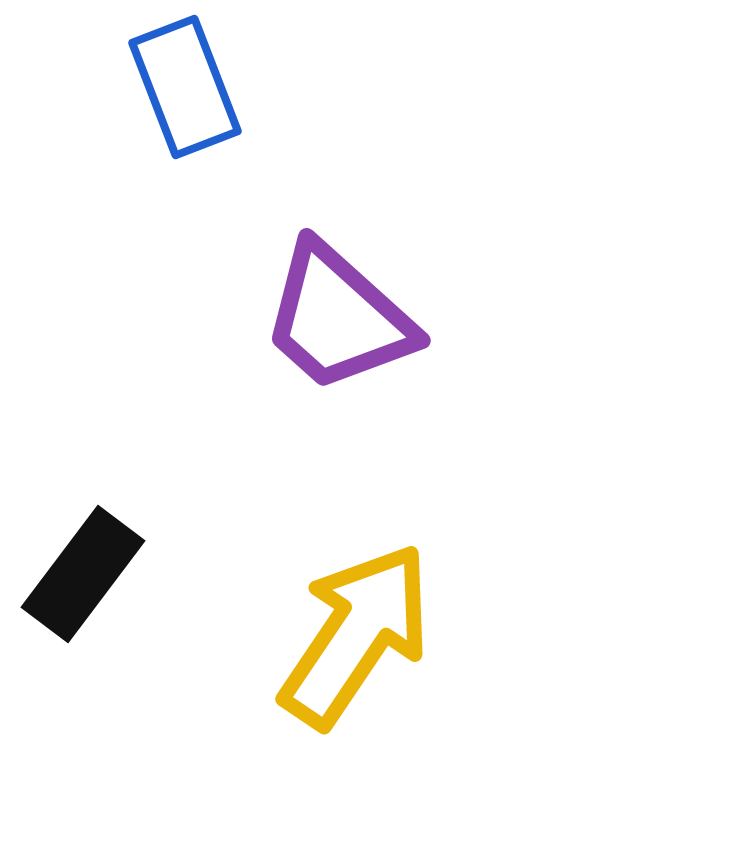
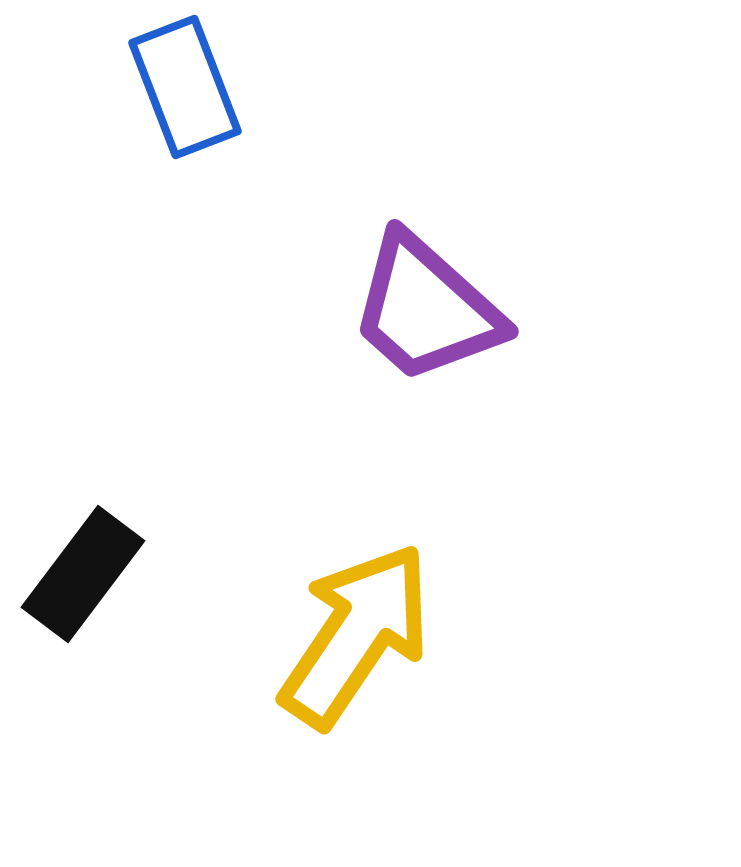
purple trapezoid: moved 88 px right, 9 px up
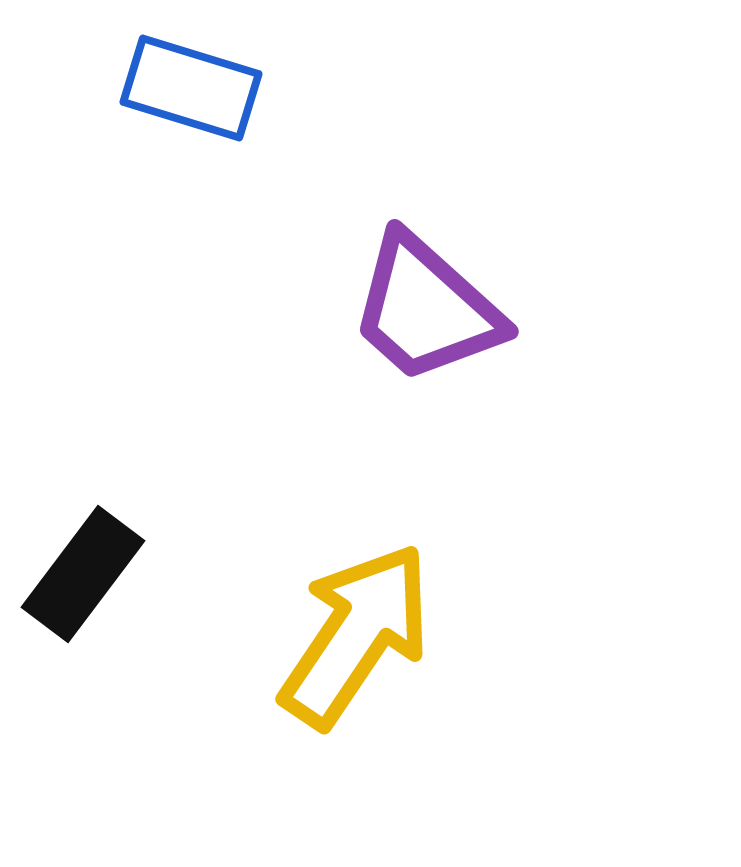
blue rectangle: moved 6 px right, 1 px down; rotated 52 degrees counterclockwise
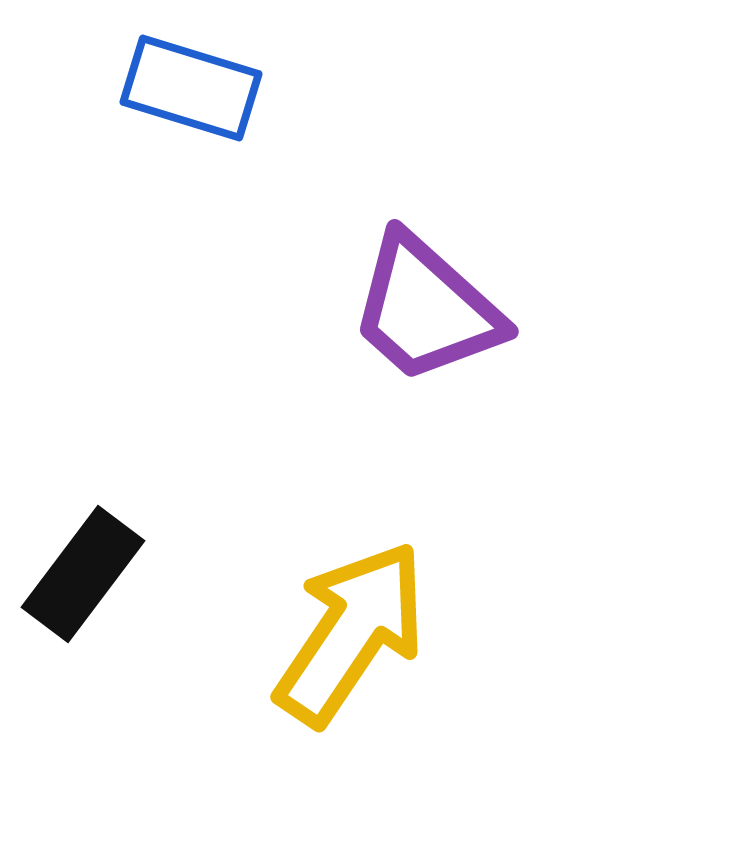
yellow arrow: moved 5 px left, 2 px up
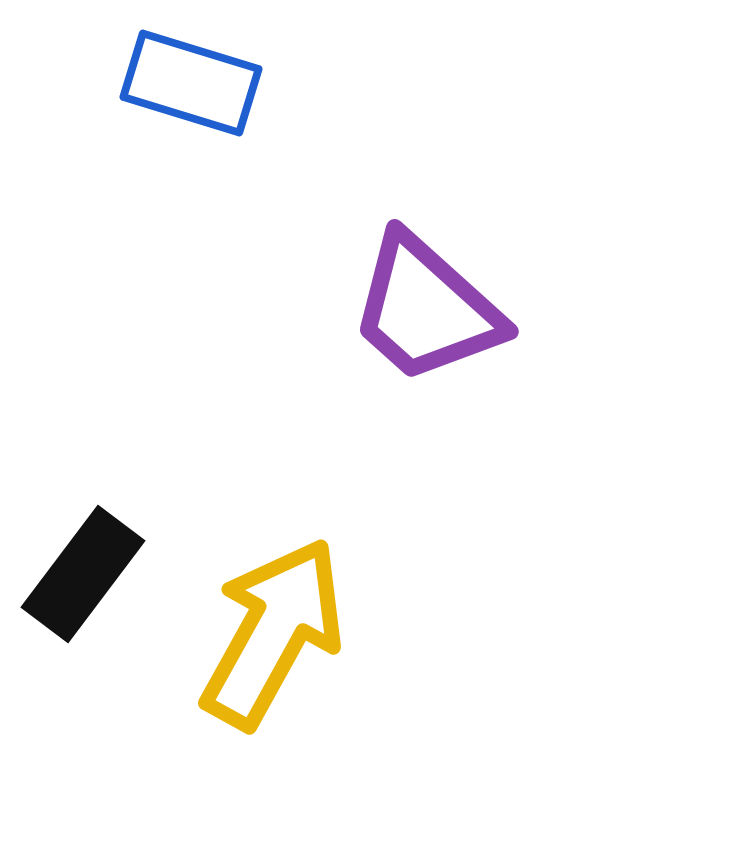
blue rectangle: moved 5 px up
yellow arrow: moved 78 px left; rotated 5 degrees counterclockwise
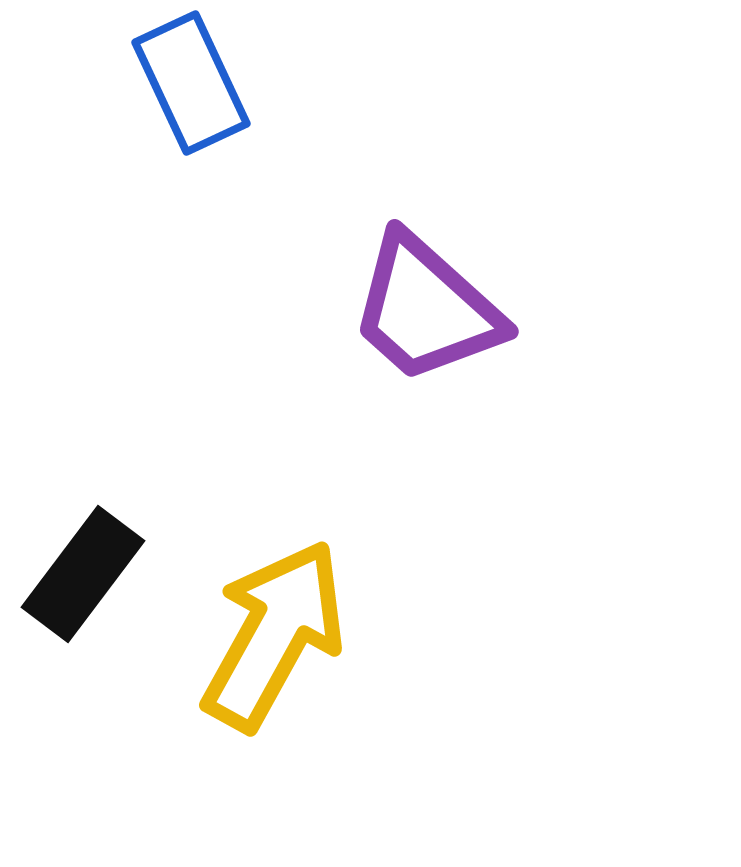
blue rectangle: rotated 48 degrees clockwise
yellow arrow: moved 1 px right, 2 px down
